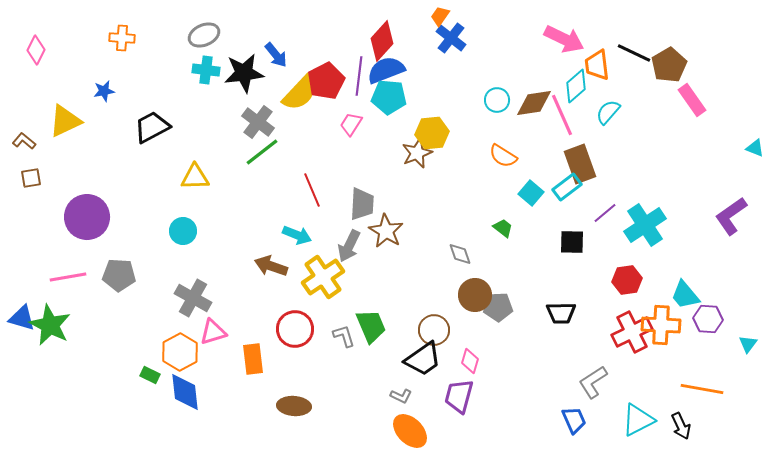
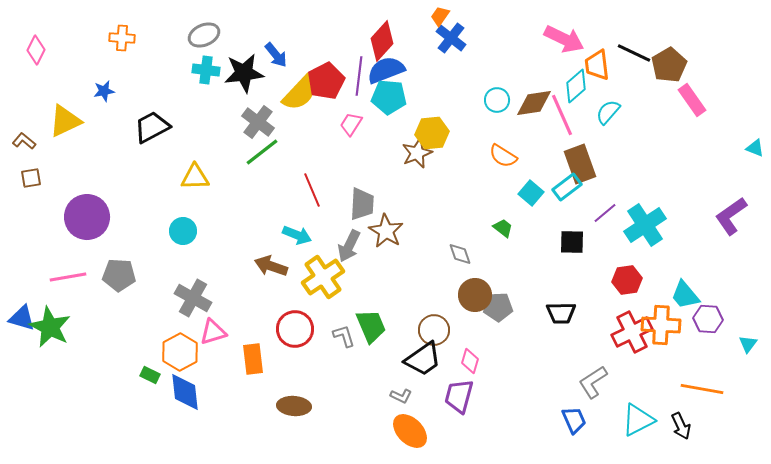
green star at (50, 325): moved 2 px down
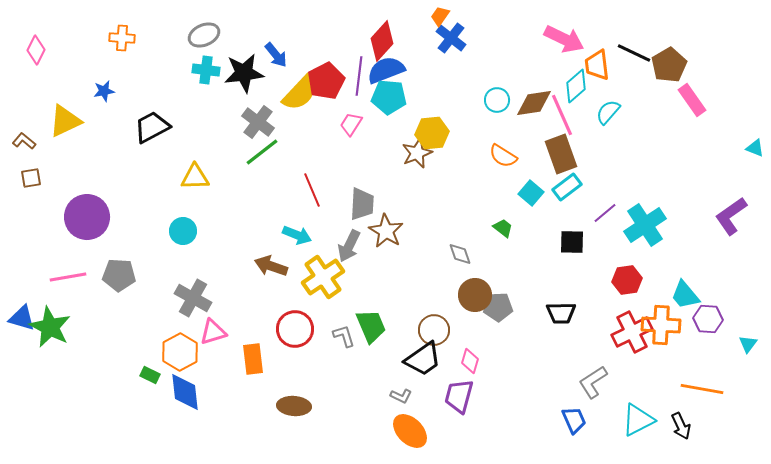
brown rectangle at (580, 164): moved 19 px left, 10 px up
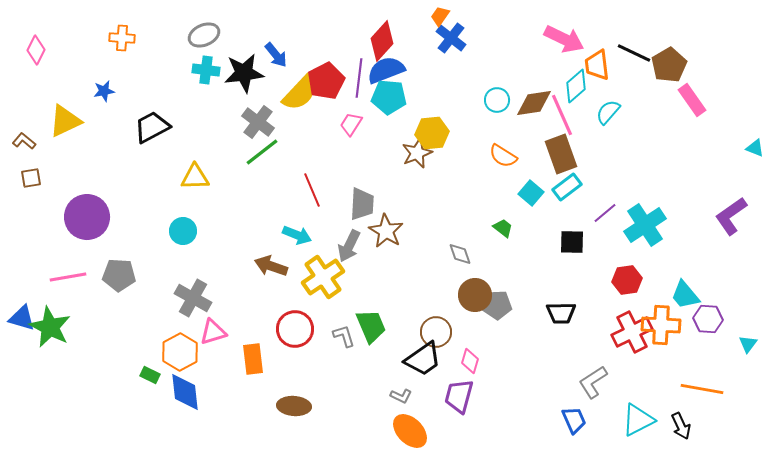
purple line at (359, 76): moved 2 px down
gray pentagon at (498, 307): moved 1 px left, 2 px up
brown circle at (434, 330): moved 2 px right, 2 px down
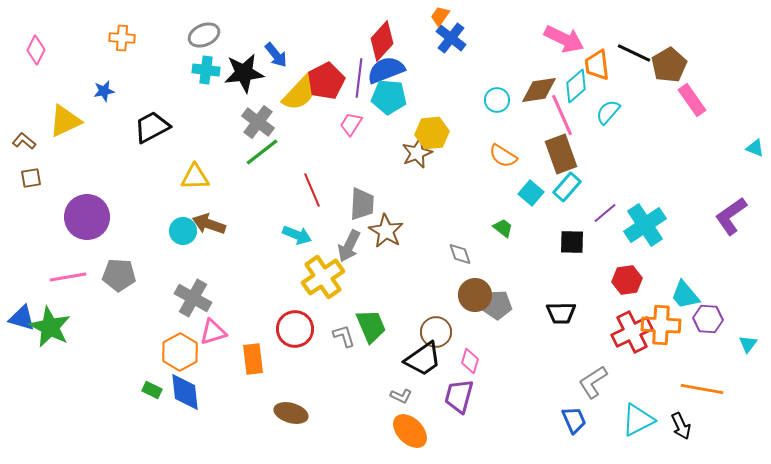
brown diamond at (534, 103): moved 5 px right, 13 px up
cyan rectangle at (567, 187): rotated 12 degrees counterclockwise
brown arrow at (271, 266): moved 62 px left, 42 px up
green rectangle at (150, 375): moved 2 px right, 15 px down
brown ellipse at (294, 406): moved 3 px left, 7 px down; rotated 12 degrees clockwise
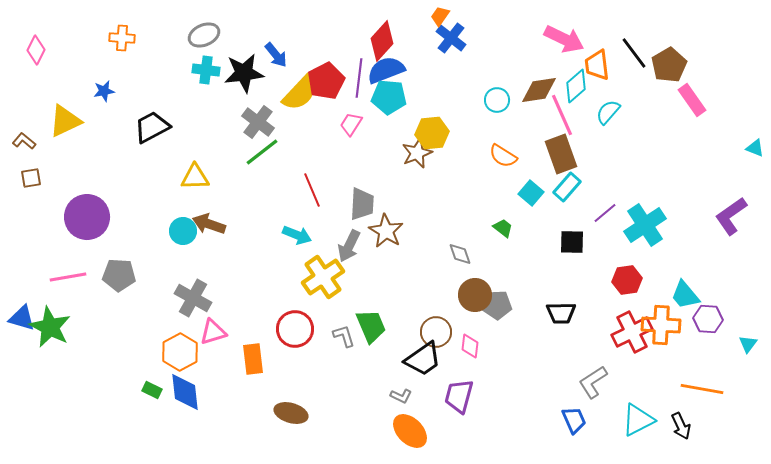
black line at (634, 53): rotated 28 degrees clockwise
pink diamond at (470, 361): moved 15 px up; rotated 10 degrees counterclockwise
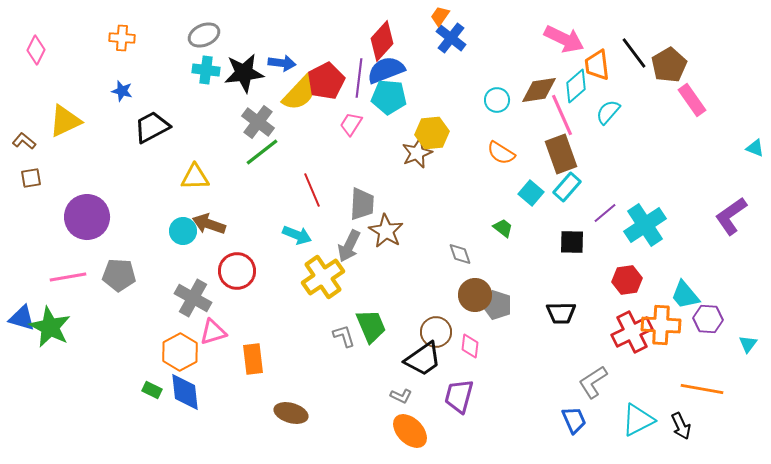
blue arrow at (276, 55): moved 6 px right, 8 px down; rotated 44 degrees counterclockwise
blue star at (104, 91): moved 18 px right; rotated 25 degrees clockwise
orange semicircle at (503, 156): moved 2 px left, 3 px up
gray pentagon at (497, 305): rotated 20 degrees clockwise
red circle at (295, 329): moved 58 px left, 58 px up
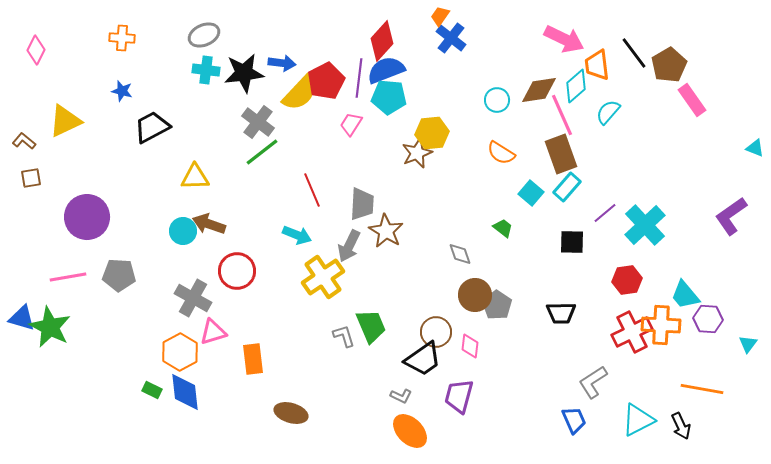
cyan cross at (645, 225): rotated 9 degrees counterclockwise
gray pentagon at (497, 305): rotated 16 degrees clockwise
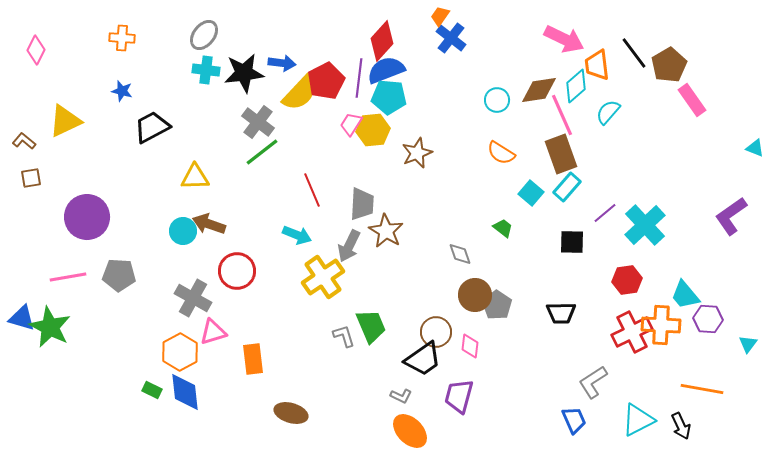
gray ellipse at (204, 35): rotated 28 degrees counterclockwise
yellow hexagon at (432, 133): moved 59 px left, 3 px up
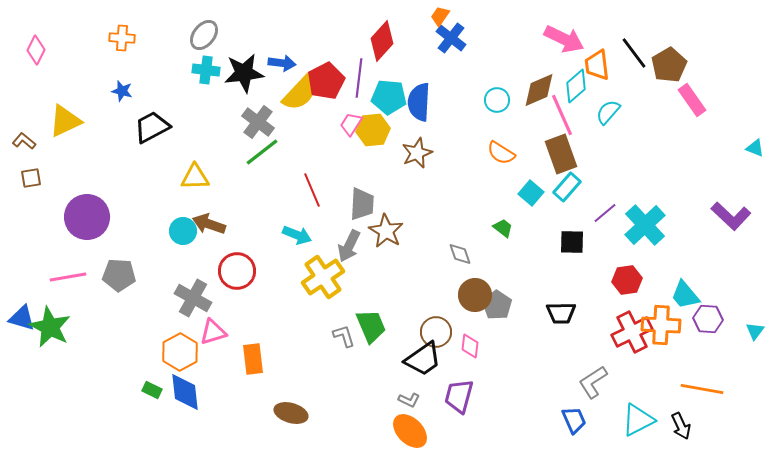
blue semicircle at (386, 70): moved 33 px right, 32 px down; rotated 66 degrees counterclockwise
brown diamond at (539, 90): rotated 15 degrees counterclockwise
purple L-shape at (731, 216): rotated 102 degrees counterclockwise
cyan triangle at (748, 344): moved 7 px right, 13 px up
gray L-shape at (401, 396): moved 8 px right, 4 px down
